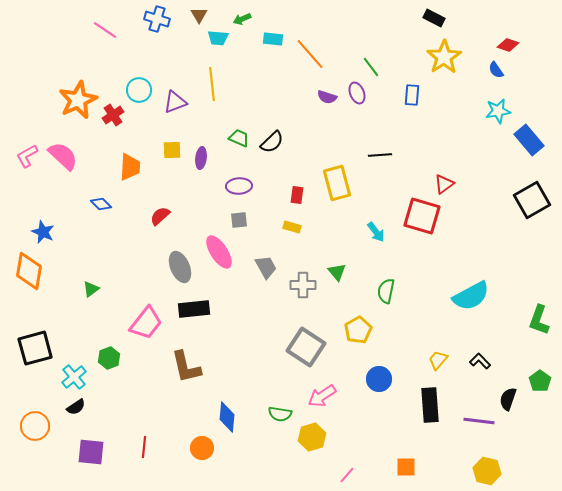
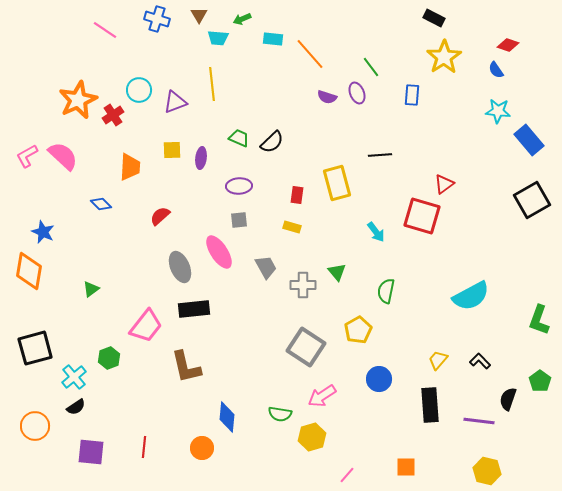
cyan star at (498, 111): rotated 15 degrees clockwise
pink trapezoid at (146, 323): moved 3 px down
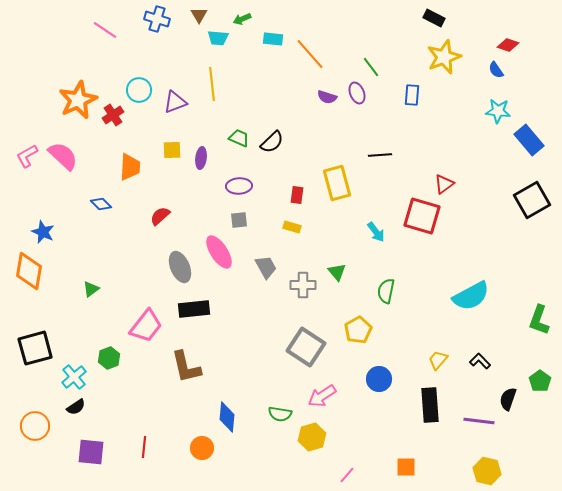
yellow star at (444, 57): rotated 12 degrees clockwise
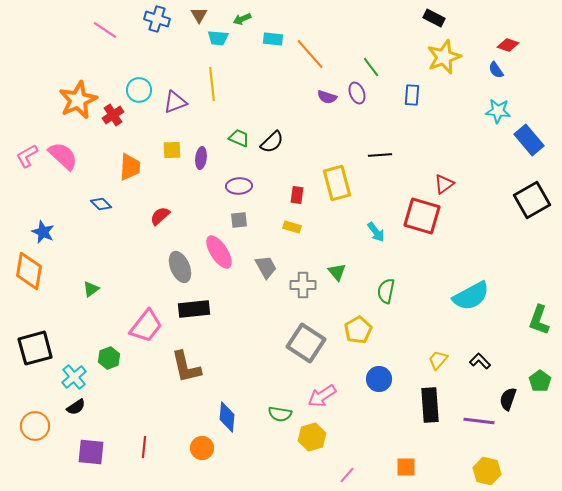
gray square at (306, 347): moved 4 px up
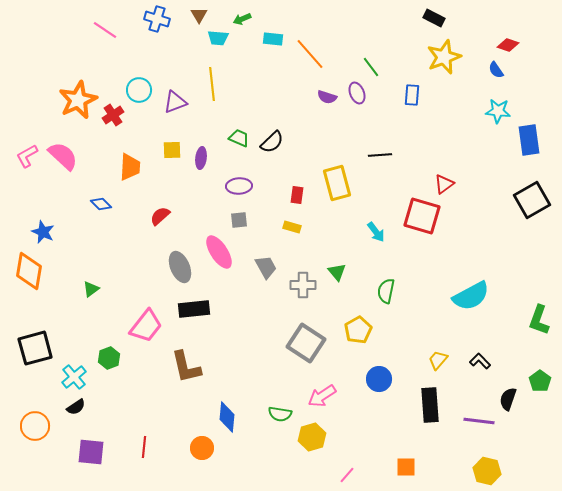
blue rectangle at (529, 140): rotated 32 degrees clockwise
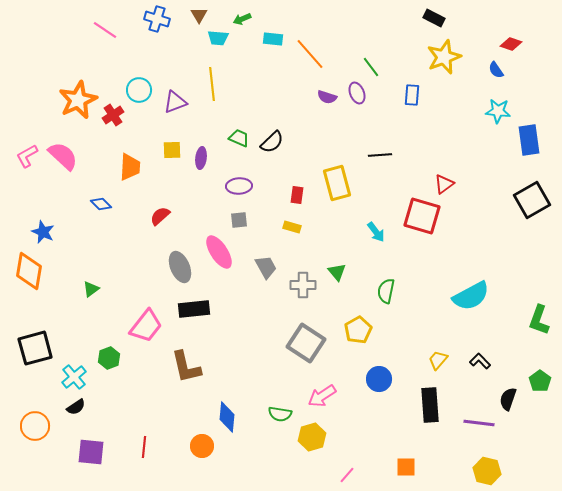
red diamond at (508, 45): moved 3 px right, 1 px up
purple line at (479, 421): moved 2 px down
orange circle at (202, 448): moved 2 px up
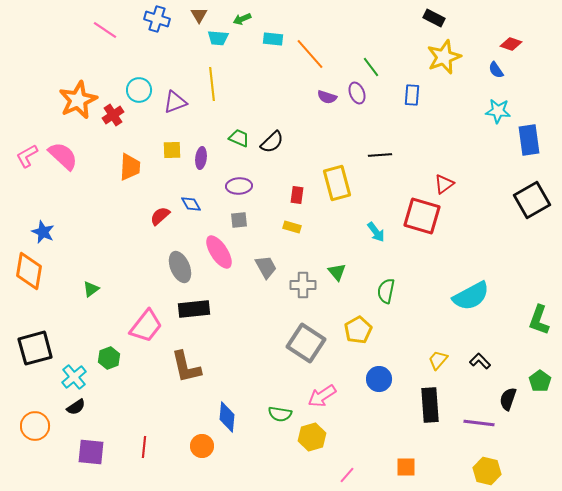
blue diamond at (101, 204): moved 90 px right; rotated 15 degrees clockwise
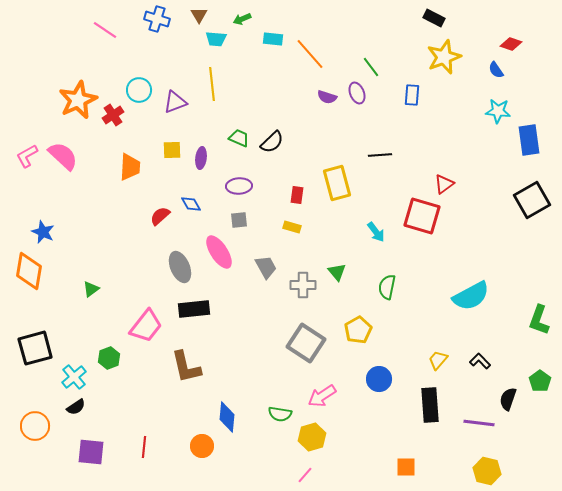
cyan trapezoid at (218, 38): moved 2 px left, 1 px down
green semicircle at (386, 291): moved 1 px right, 4 px up
pink line at (347, 475): moved 42 px left
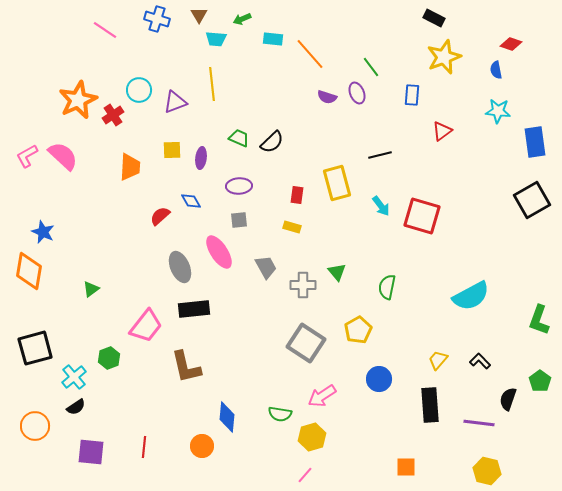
blue semicircle at (496, 70): rotated 24 degrees clockwise
blue rectangle at (529, 140): moved 6 px right, 2 px down
black line at (380, 155): rotated 10 degrees counterclockwise
red triangle at (444, 184): moved 2 px left, 53 px up
blue diamond at (191, 204): moved 3 px up
cyan arrow at (376, 232): moved 5 px right, 26 px up
